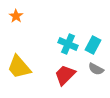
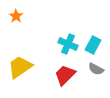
yellow trapezoid: moved 1 px right; rotated 96 degrees clockwise
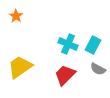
gray semicircle: moved 2 px right
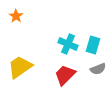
cyan rectangle: rotated 12 degrees counterclockwise
gray semicircle: rotated 49 degrees counterclockwise
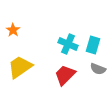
orange star: moved 3 px left, 14 px down
gray semicircle: rotated 42 degrees clockwise
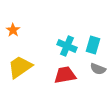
cyan cross: moved 1 px left, 2 px down
red trapezoid: rotated 35 degrees clockwise
